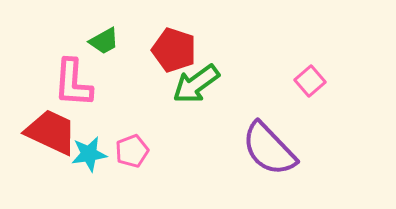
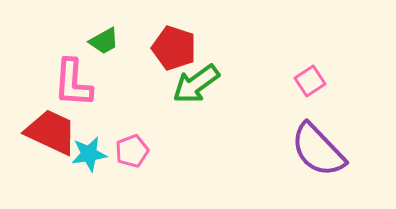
red pentagon: moved 2 px up
pink square: rotated 8 degrees clockwise
purple semicircle: moved 49 px right, 1 px down
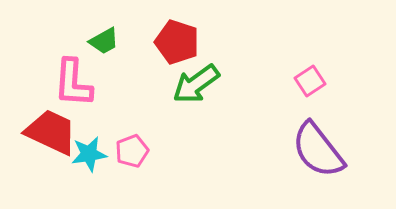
red pentagon: moved 3 px right, 6 px up
purple semicircle: rotated 6 degrees clockwise
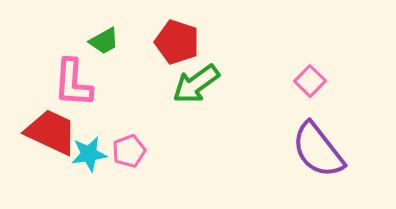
pink square: rotated 12 degrees counterclockwise
pink pentagon: moved 3 px left
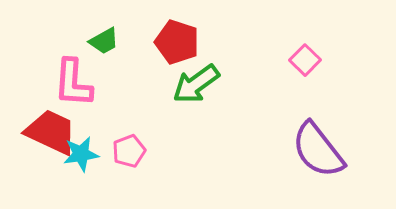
pink square: moved 5 px left, 21 px up
cyan star: moved 8 px left
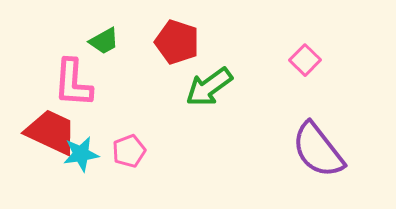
green arrow: moved 13 px right, 3 px down
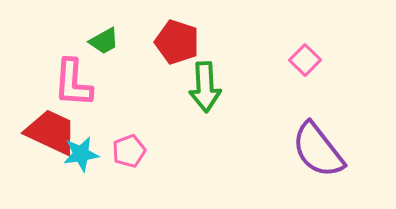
green arrow: moved 4 px left; rotated 57 degrees counterclockwise
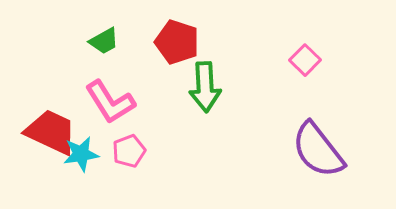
pink L-shape: moved 37 px right, 19 px down; rotated 36 degrees counterclockwise
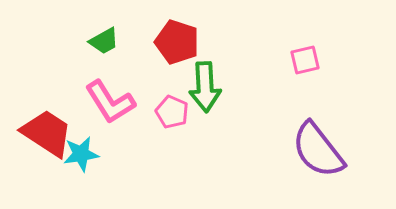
pink square: rotated 32 degrees clockwise
red trapezoid: moved 4 px left, 1 px down; rotated 8 degrees clockwise
pink pentagon: moved 43 px right, 39 px up; rotated 28 degrees counterclockwise
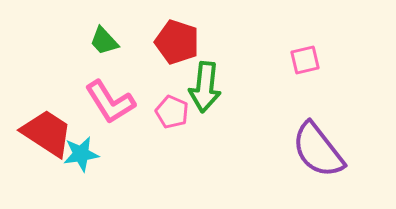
green trapezoid: rotated 76 degrees clockwise
green arrow: rotated 9 degrees clockwise
